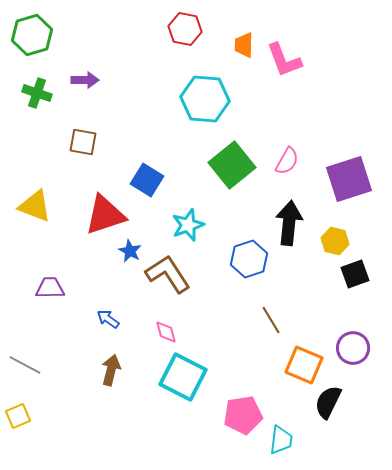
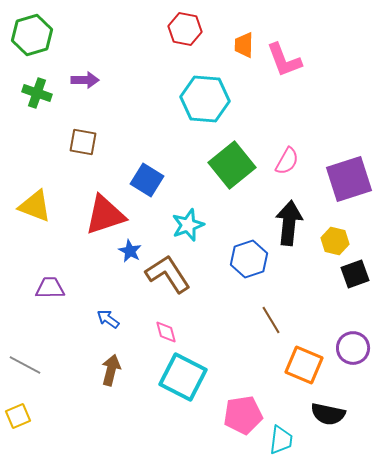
black semicircle: moved 12 px down; rotated 104 degrees counterclockwise
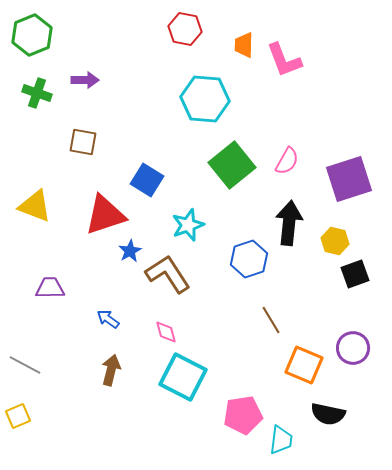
green hexagon: rotated 6 degrees counterclockwise
blue star: rotated 15 degrees clockwise
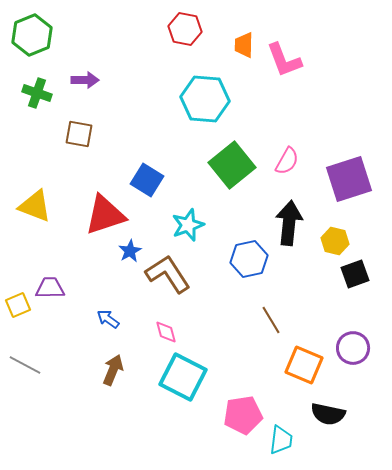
brown square: moved 4 px left, 8 px up
blue hexagon: rotated 6 degrees clockwise
brown arrow: moved 2 px right; rotated 8 degrees clockwise
yellow square: moved 111 px up
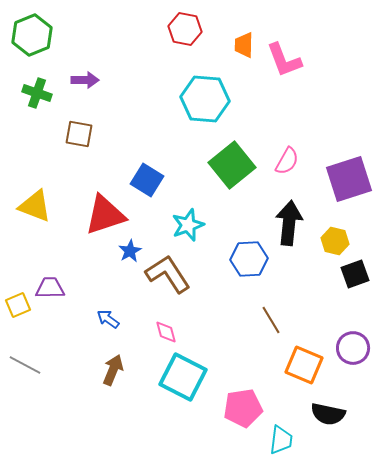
blue hexagon: rotated 9 degrees clockwise
pink pentagon: moved 7 px up
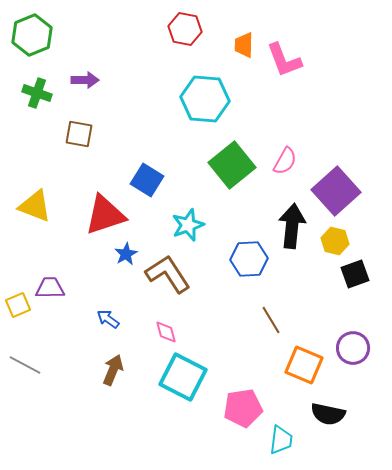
pink semicircle: moved 2 px left
purple square: moved 13 px left, 12 px down; rotated 24 degrees counterclockwise
black arrow: moved 3 px right, 3 px down
blue star: moved 4 px left, 3 px down
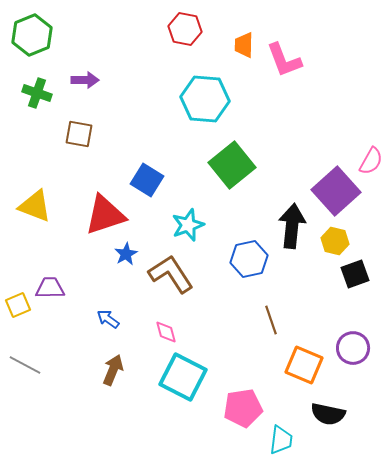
pink semicircle: moved 86 px right
blue hexagon: rotated 9 degrees counterclockwise
brown L-shape: moved 3 px right
brown line: rotated 12 degrees clockwise
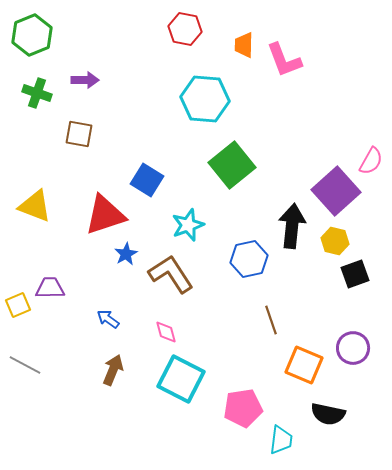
cyan square: moved 2 px left, 2 px down
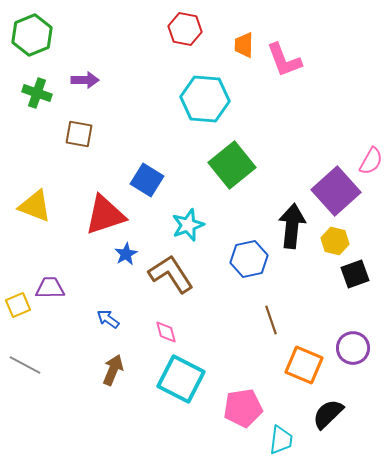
black semicircle: rotated 124 degrees clockwise
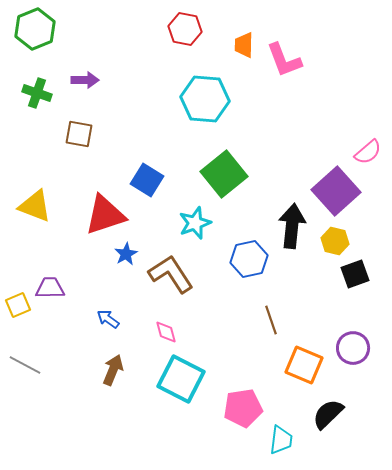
green hexagon: moved 3 px right, 6 px up
pink semicircle: moved 3 px left, 9 px up; rotated 20 degrees clockwise
green square: moved 8 px left, 9 px down
cyan star: moved 7 px right, 2 px up
